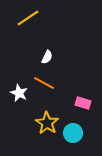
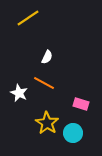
pink rectangle: moved 2 px left, 1 px down
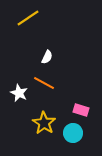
pink rectangle: moved 6 px down
yellow star: moved 3 px left
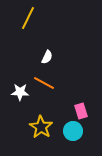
yellow line: rotated 30 degrees counterclockwise
white star: moved 1 px right, 1 px up; rotated 24 degrees counterclockwise
pink rectangle: moved 1 px down; rotated 56 degrees clockwise
yellow star: moved 3 px left, 4 px down
cyan circle: moved 2 px up
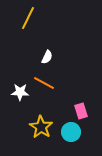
cyan circle: moved 2 px left, 1 px down
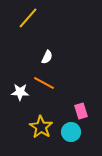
yellow line: rotated 15 degrees clockwise
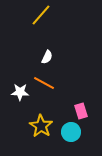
yellow line: moved 13 px right, 3 px up
yellow star: moved 1 px up
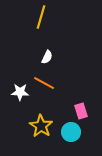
yellow line: moved 2 px down; rotated 25 degrees counterclockwise
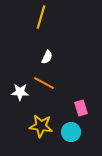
pink rectangle: moved 3 px up
yellow star: rotated 25 degrees counterclockwise
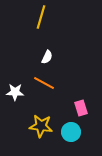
white star: moved 5 px left
